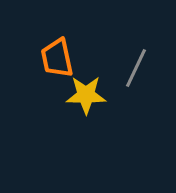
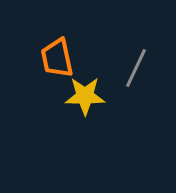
yellow star: moved 1 px left, 1 px down
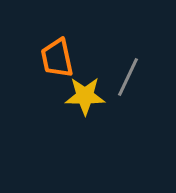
gray line: moved 8 px left, 9 px down
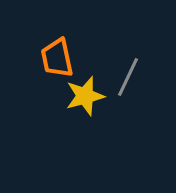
yellow star: rotated 15 degrees counterclockwise
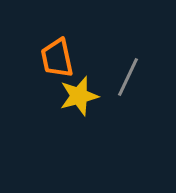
yellow star: moved 6 px left
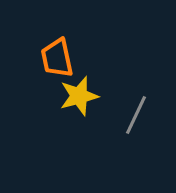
gray line: moved 8 px right, 38 px down
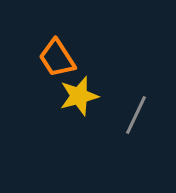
orange trapezoid: rotated 21 degrees counterclockwise
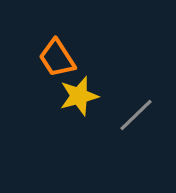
gray line: rotated 21 degrees clockwise
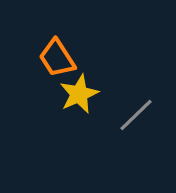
yellow star: moved 2 px up; rotated 9 degrees counterclockwise
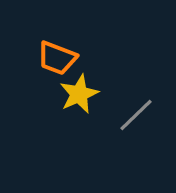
orange trapezoid: rotated 36 degrees counterclockwise
